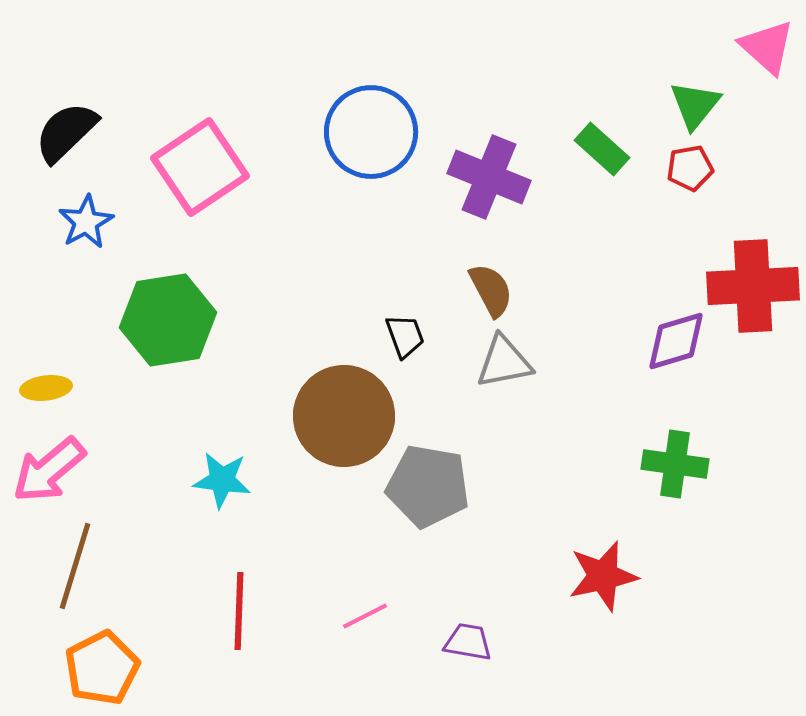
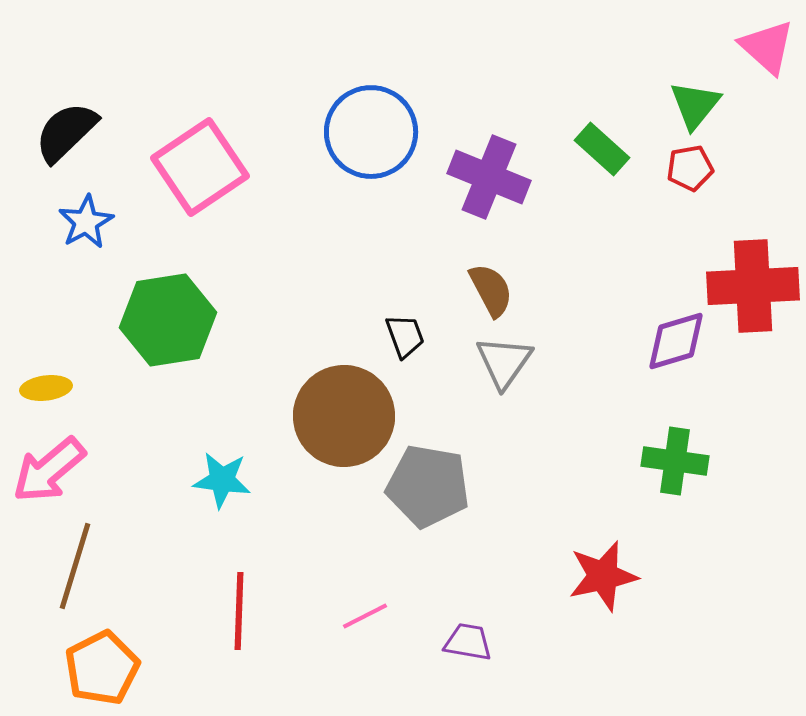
gray triangle: rotated 44 degrees counterclockwise
green cross: moved 3 px up
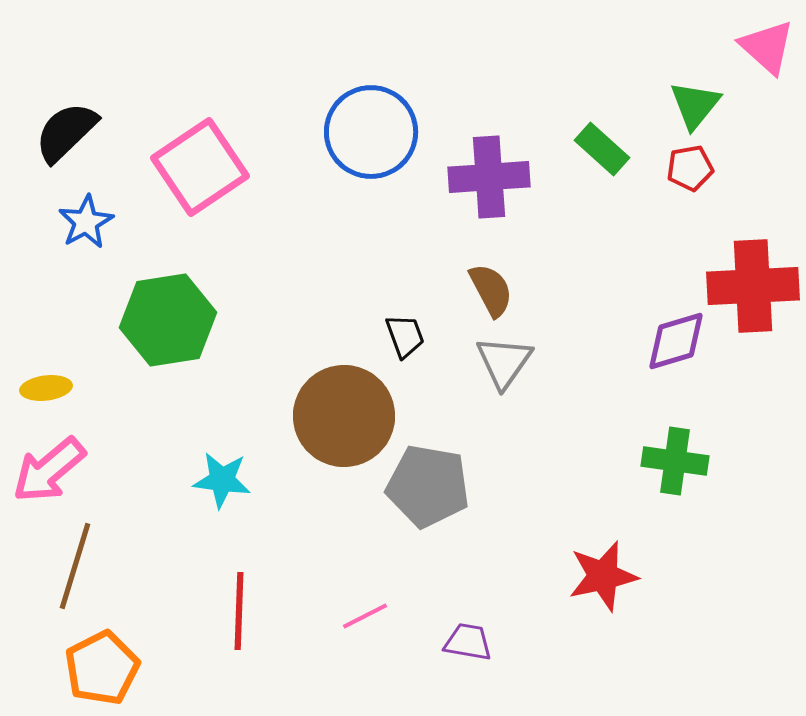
purple cross: rotated 26 degrees counterclockwise
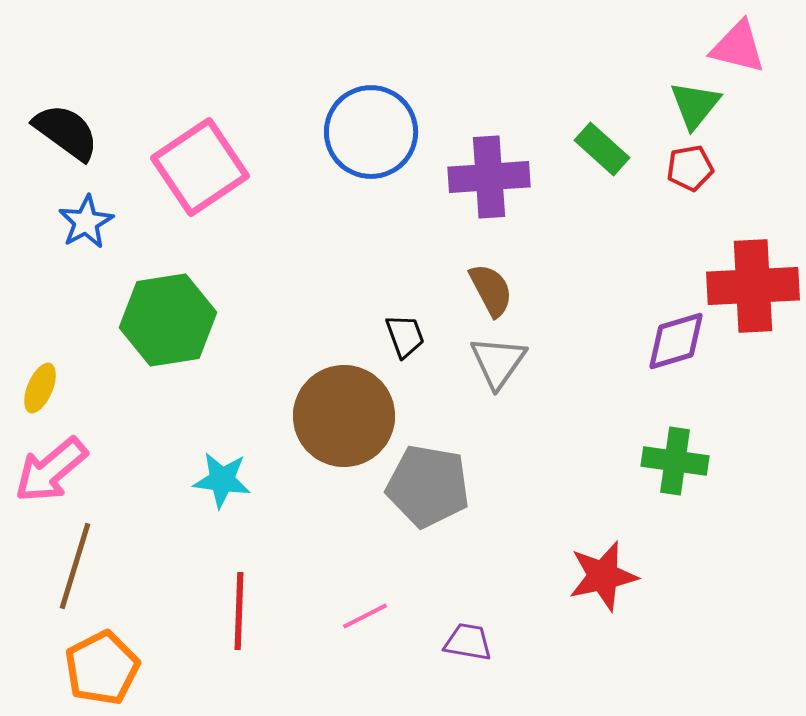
pink triangle: moved 29 px left; rotated 28 degrees counterclockwise
black semicircle: rotated 80 degrees clockwise
gray triangle: moved 6 px left
yellow ellipse: moved 6 px left; rotated 60 degrees counterclockwise
pink arrow: moved 2 px right
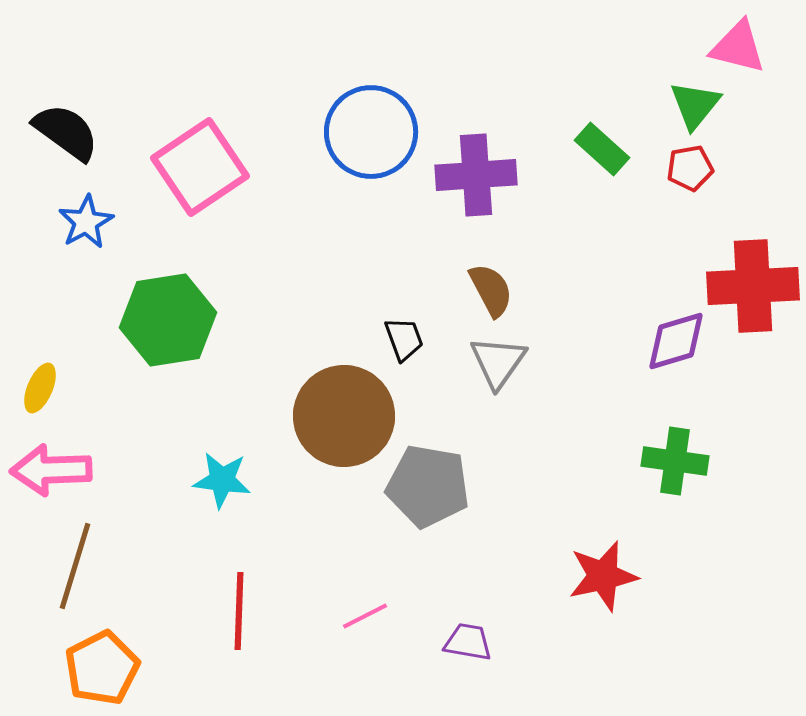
purple cross: moved 13 px left, 2 px up
black trapezoid: moved 1 px left, 3 px down
pink arrow: rotated 38 degrees clockwise
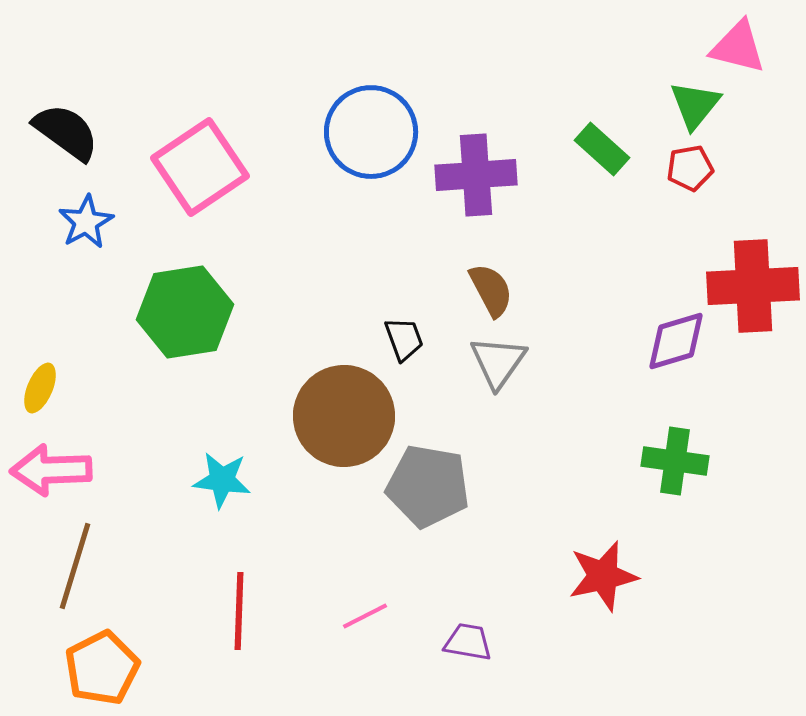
green hexagon: moved 17 px right, 8 px up
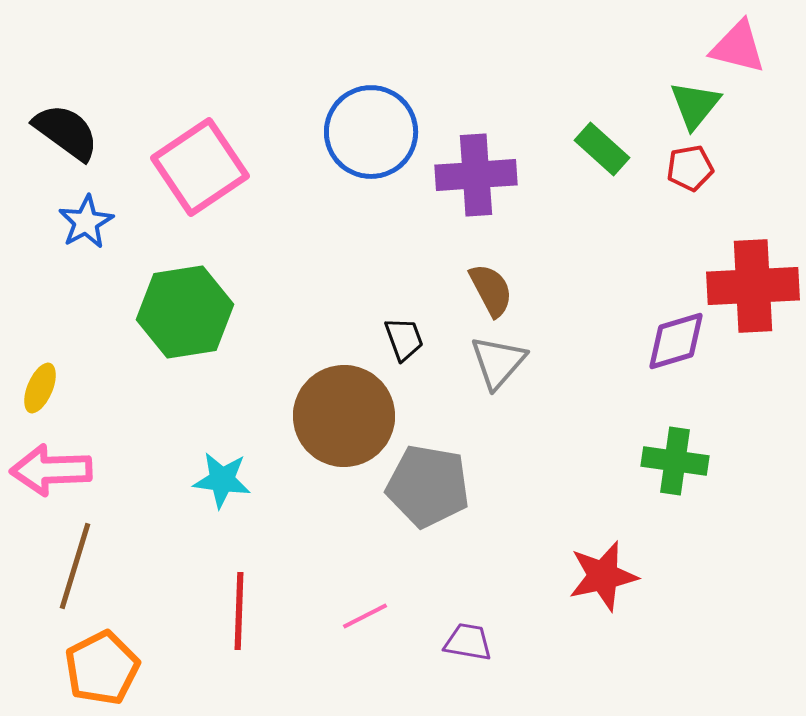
gray triangle: rotated 6 degrees clockwise
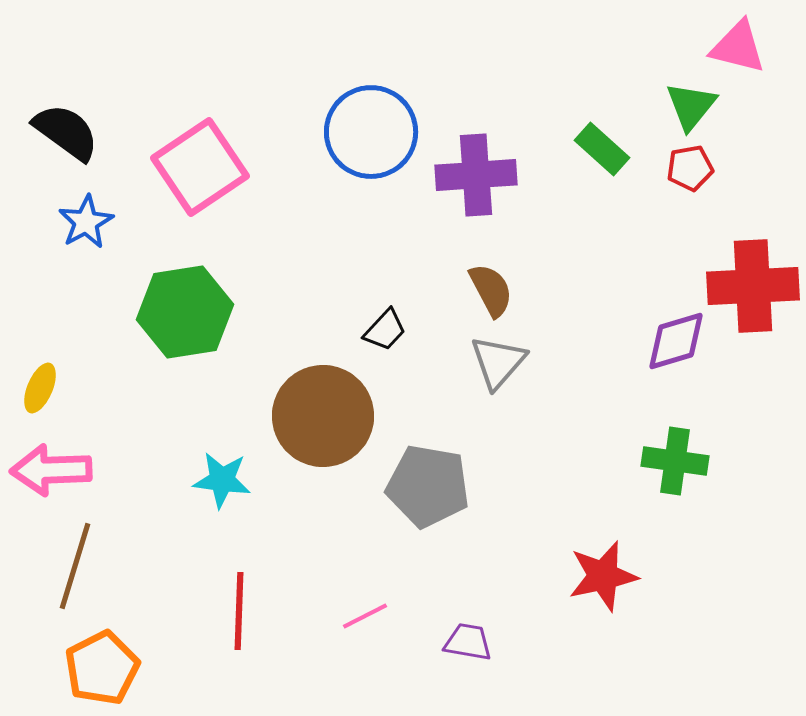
green triangle: moved 4 px left, 1 px down
black trapezoid: moved 19 px left, 9 px up; rotated 63 degrees clockwise
brown circle: moved 21 px left
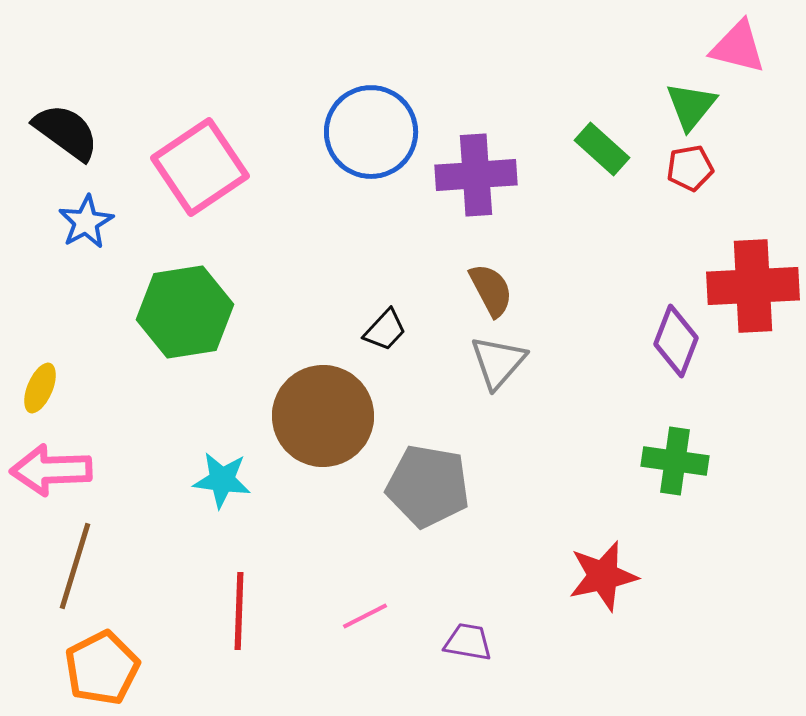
purple diamond: rotated 52 degrees counterclockwise
